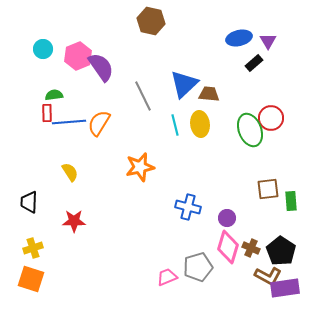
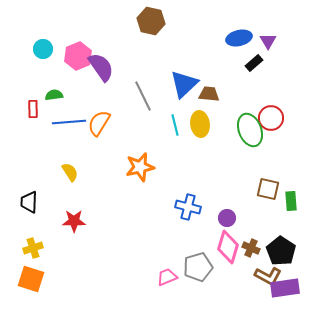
red rectangle: moved 14 px left, 4 px up
brown square: rotated 20 degrees clockwise
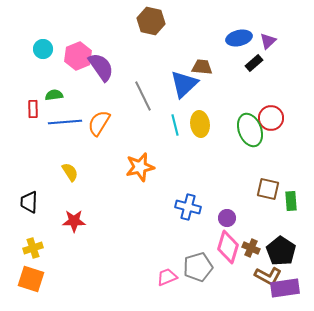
purple triangle: rotated 18 degrees clockwise
brown trapezoid: moved 7 px left, 27 px up
blue line: moved 4 px left
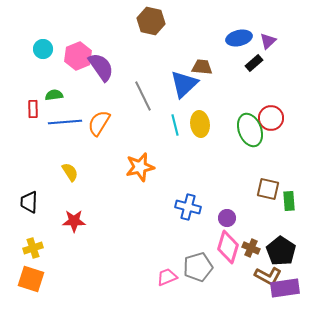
green rectangle: moved 2 px left
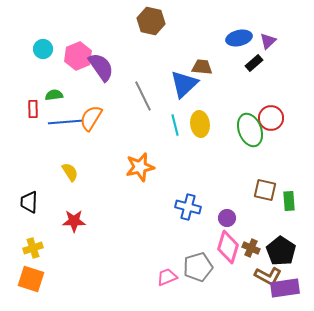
orange semicircle: moved 8 px left, 5 px up
brown square: moved 3 px left, 1 px down
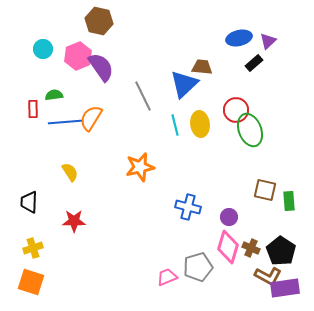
brown hexagon: moved 52 px left
red circle: moved 35 px left, 8 px up
purple circle: moved 2 px right, 1 px up
orange square: moved 3 px down
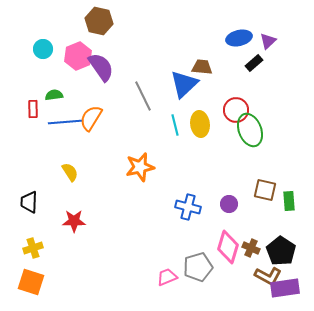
purple circle: moved 13 px up
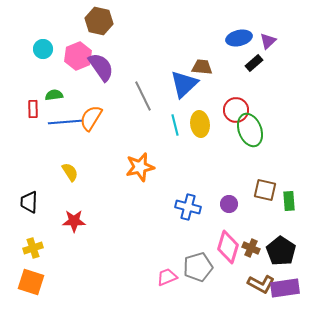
brown L-shape: moved 7 px left, 8 px down
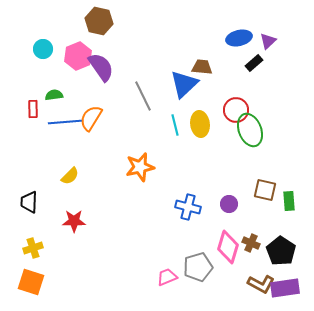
yellow semicircle: moved 4 px down; rotated 78 degrees clockwise
brown cross: moved 5 px up
